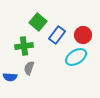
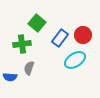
green square: moved 1 px left, 1 px down
blue rectangle: moved 3 px right, 3 px down
green cross: moved 2 px left, 2 px up
cyan ellipse: moved 1 px left, 3 px down
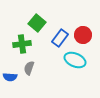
cyan ellipse: rotated 55 degrees clockwise
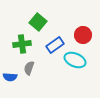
green square: moved 1 px right, 1 px up
blue rectangle: moved 5 px left, 7 px down; rotated 18 degrees clockwise
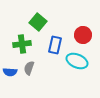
blue rectangle: rotated 42 degrees counterclockwise
cyan ellipse: moved 2 px right, 1 px down
blue semicircle: moved 5 px up
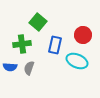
blue semicircle: moved 5 px up
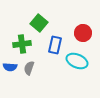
green square: moved 1 px right, 1 px down
red circle: moved 2 px up
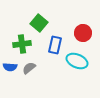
gray semicircle: rotated 32 degrees clockwise
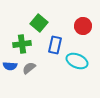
red circle: moved 7 px up
blue semicircle: moved 1 px up
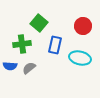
cyan ellipse: moved 3 px right, 3 px up; rotated 10 degrees counterclockwise
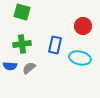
green square: moved 17 px left, 11 px up; rotated 24 degrees counterclockwise
